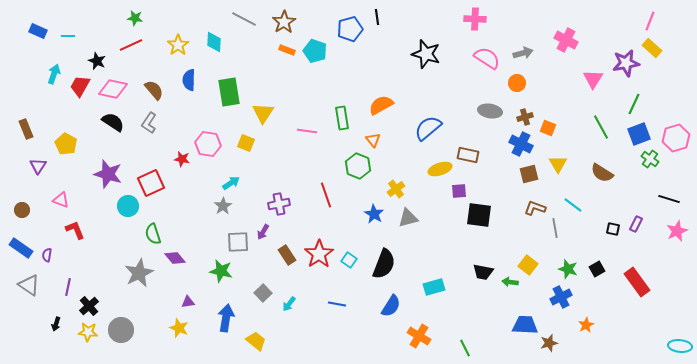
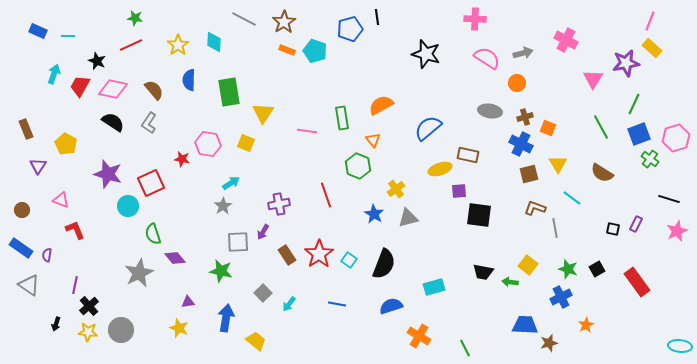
cyan line at (573, 205): moved 1 px left, 7 px up
purple line at (68, 287): moved 7 px right, 2 px up
blue semicircle at (391, 306): rotated 140 degrees counterclockwise
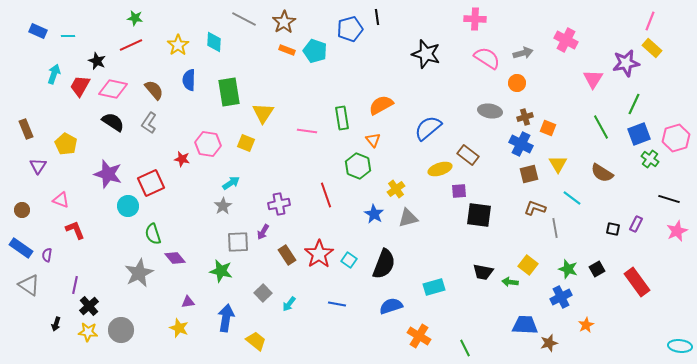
brown rectangle at (468, 155): rotated 25 degrees clockwise
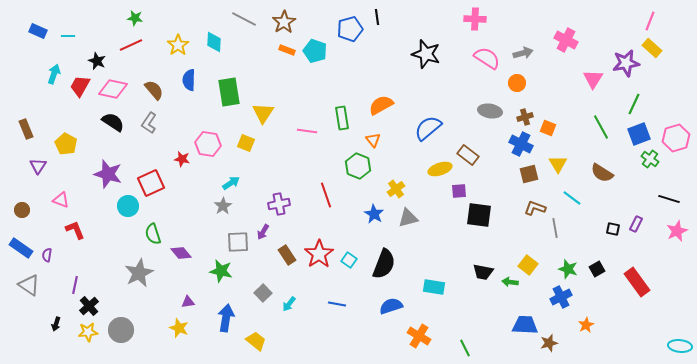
purple diamond at (175, 258): moved 6 px right, 5 px up
cyan rectangle at (434, 287): rotated 25 degrees clockwise
yellow star at (88, 332): rotated 12 degrees counterclockwise
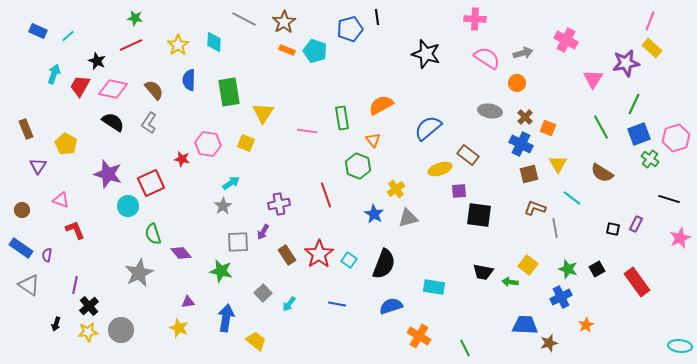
cyan line at (68, 36): rotated 40 degrees counterclockwise
brown cross at (525, 117): rotated 28 degrees counterclockwise
pink star at (677, 231): moved 3 px right, 7 px down
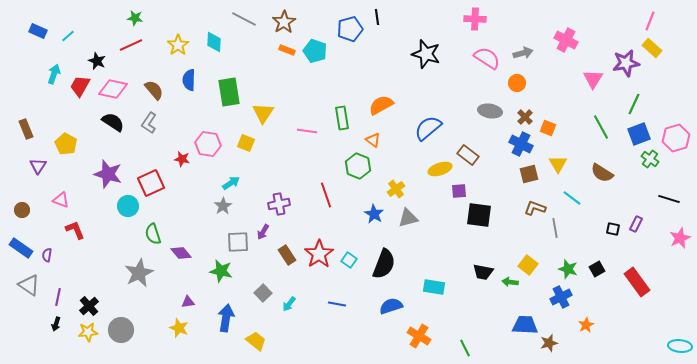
orange triangle at (373, 140): rotated 14 degrees counterclockwise
purple line at (75, 285): moved 17 px left, 12 px down
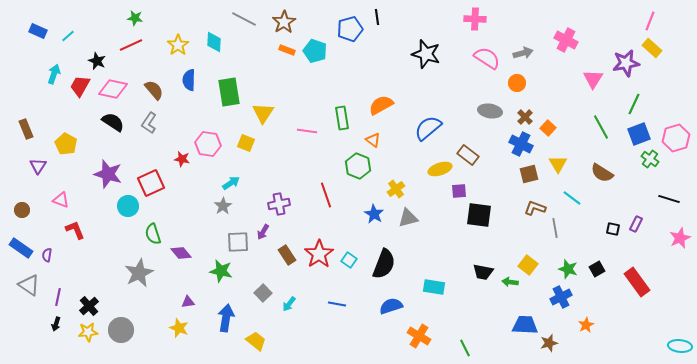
orange square at (548, 128): rotated 21 degrees clockwise
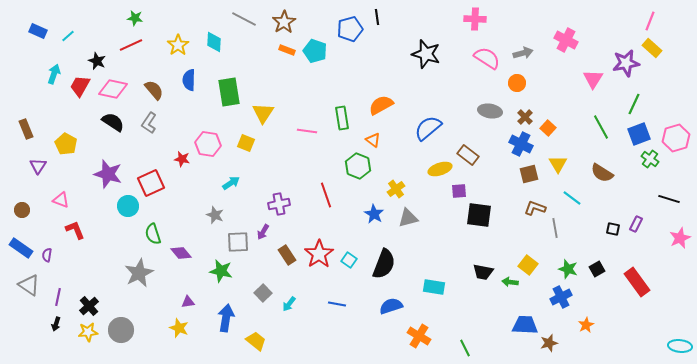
gray star at (223, 206): moved 8 px left, 9 px down; rotated 18 degrees counterclockwise
